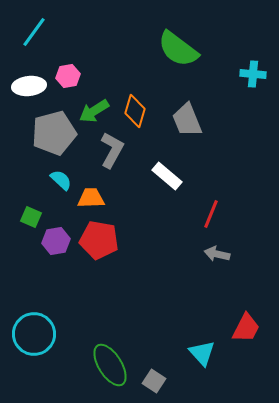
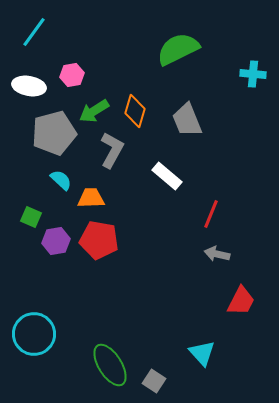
green semicircle: rotated 117 degrees clockwise
pink hexagon: moved 4 px right, 1 px up
white ellipse: rotated 16 degrees clockwise
red trapezoid: moved 5 px left, 27 px up
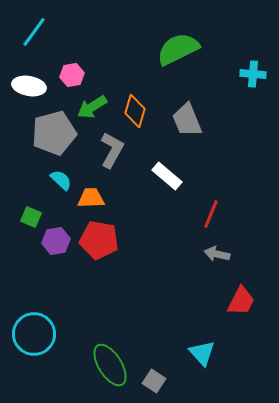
green arrow: moved 2 px left, 4 px up
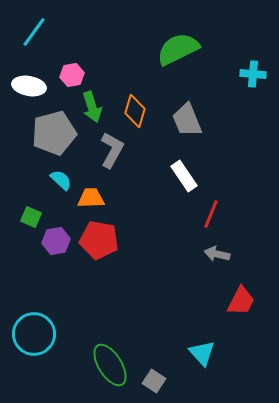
green arrow: rotated 76 degrees counterclockwise
white rectangle: moved 17 px right; rotated 16 degrees clockwise
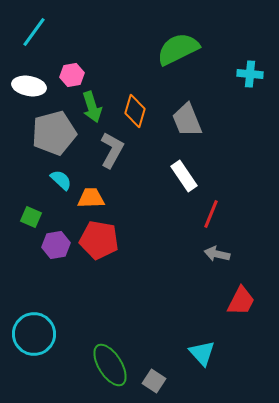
cyan cross: moved 3 px left
purple hexagon: moved 4 px down
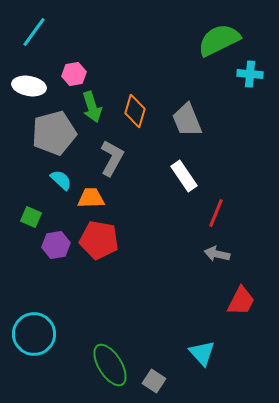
green semicircle: moved 41 px right, 9 px up
pink hexagon: moved 2 px right, 1 px up
gray L-shape: moved 8 px down
red line: moved 5 px right, 1 px up
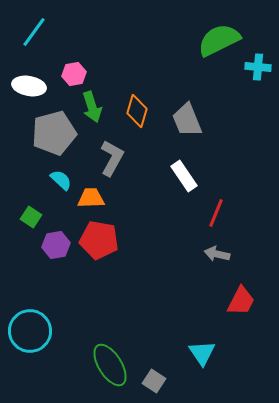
cyan cross: moved 8 px right, 7 px up
orange diamond: moved 2 px right
green square: rotated 10 degrees clockwise
cyan circle: moved 4 px left, 3 px up
cyan triangle: rotated 8 degrees clockwise
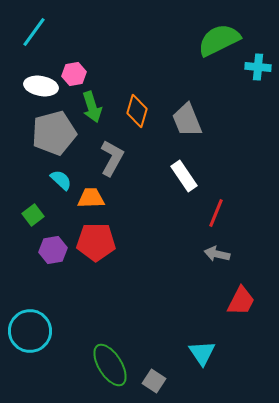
white ellipse: moved 12 px right
green square: moved 2 px right, 2 px up; rotated 20 degrees clockwise
red pentagon: moved 3 px left, 2 px down; rotated 9 degrees counterclockwise
purple hexagon: moved 3 px left, 5 px down
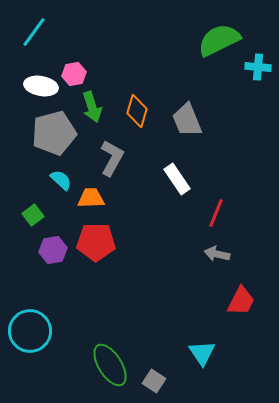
white rectangle: moved 7 px left, 3 px down
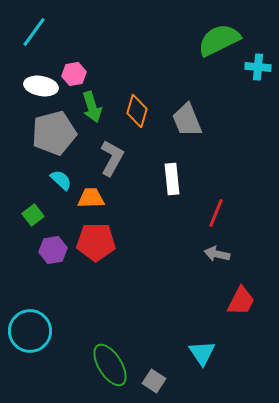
white rectangle: moved 5 px left; rotated 28 degrees clockwise
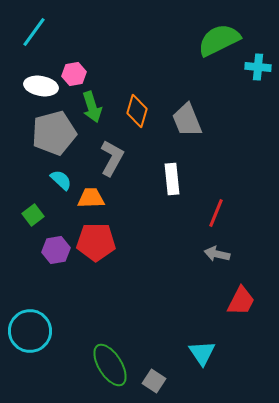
purple hexagon: moved 3 px right
